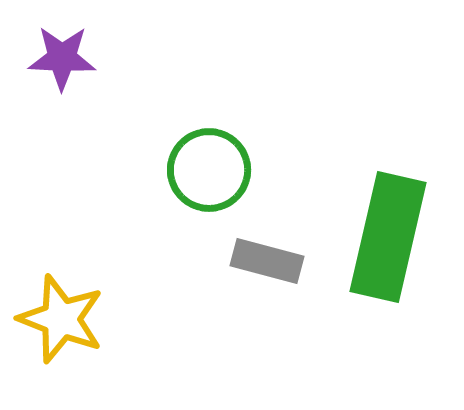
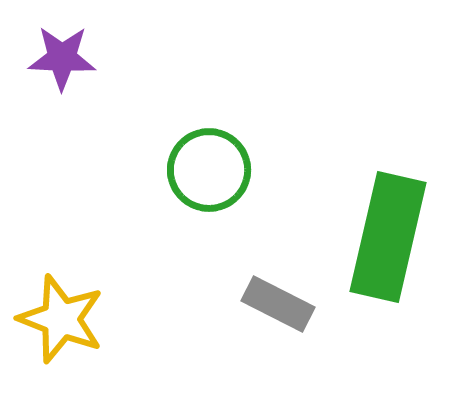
gray rectangle: moved 11 px right, 43 px down; rotated 12 degrees clockwise
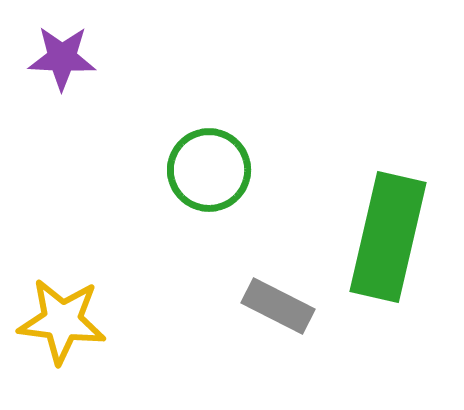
gray rectangle: moved 2 px down
yellow star: moved 1 px right, 2 px down; rotated 14 degrees counterclockwise
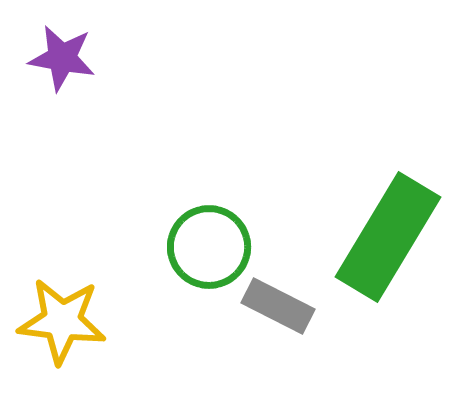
purple star: rotated 8 degrees clockwise
green circle: moved 77 px down
green rectangle: rotated 18 degrees clockwise
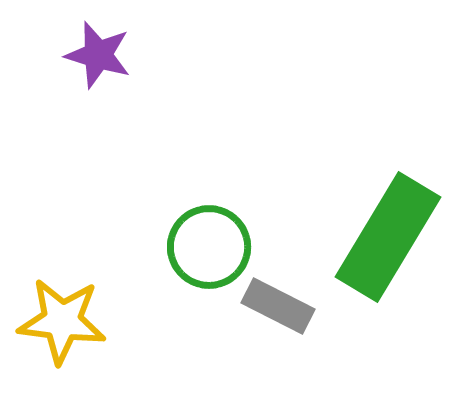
purple star: moved 36 px right, 3 px up; rotated 6 degrees clockwise
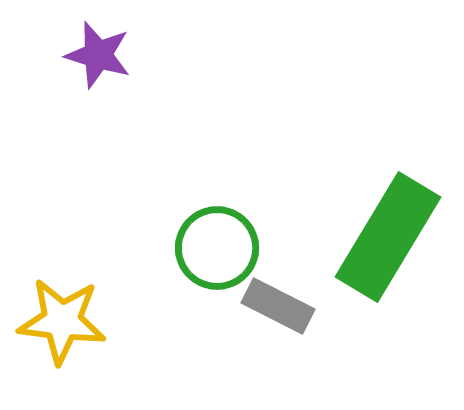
green circle: moved 8 px right, 1 px down
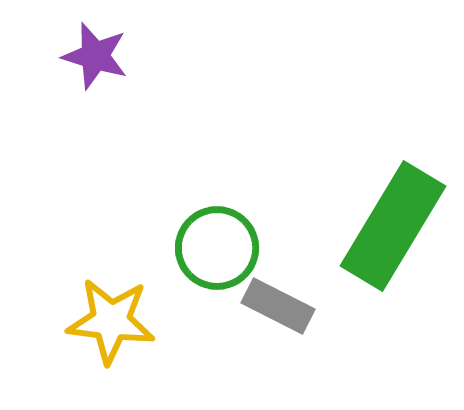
purple star: moved 3 px left, 1 px down
green rectangle: moved 5 px right, 11 px up
yellow star: moved 49 px right
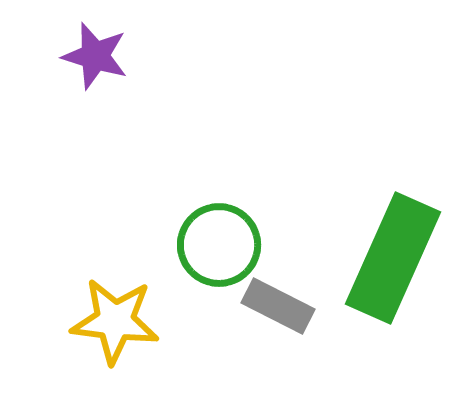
green rectangle: moved 32 px down; rotated 7 degrees counterclockwise
green circle: moved 2 px right, 3 px up
yellow star: moved 4 px right
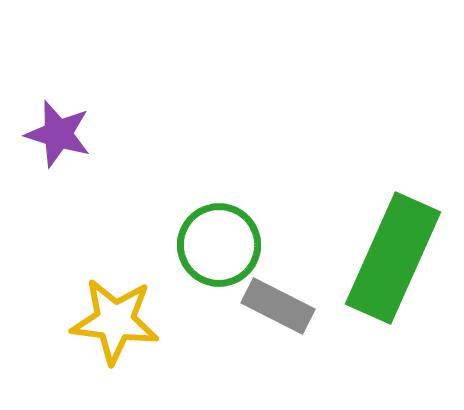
purple star: moved 37 px left, 78 px down
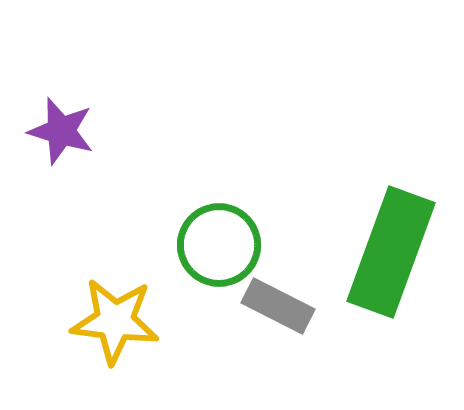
purple star: moved 3 px right, 3 px up
green rectangle: moved 2 px left, 6 px up; rotated 4 degrees counterclockwise
